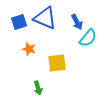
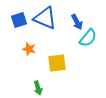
blue square: moved 2 px up
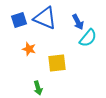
blue arrow: moved 1 px right
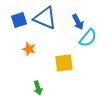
yellow square: moved 7 px right
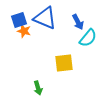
orange star: moved 5 px left, 18 px up
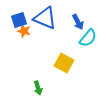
yellow square: rotated 36 degrees clockwise
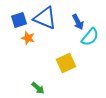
orange star: moved 4 px right, 7 px down
cyan semicircle: moved 2 px right, 1 px up
yellow square: moved 2 px right; rotated 36 degrees clockwise
green arrow: rotated 32 degrees counterclockwise
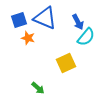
cyan semicircle: moved 4 px left
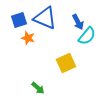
cyan semicircle: moved 1 px right, 1 px up
